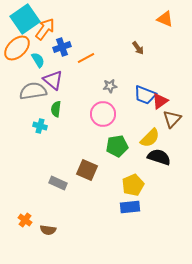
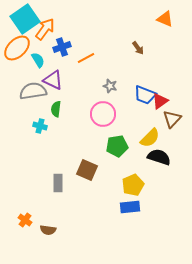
purple triangle: rotated 15 degrees counterclockwise
gray star: rotated 24 degrees clockwise
gray rectangle: rotated 66 degrees clockwise
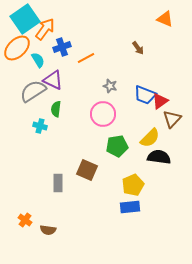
gray semicircle: rotated 24 degrees counterclockwise
black semicircle: rotated 10 degrees counterclockwise
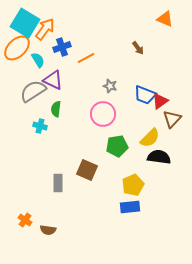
cyan square: moved 4 px down; rotated 24 degrees counterclockwise
